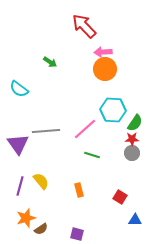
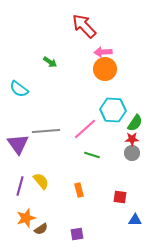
red square: rotated 24 degrees counterclockwise
purple square: rotated 24 degrees counterclockwise
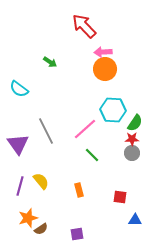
gray line: rotated 68 degrees clockwise
green line: rotated 28 degrees clockwise
orange star: moved 2 px right
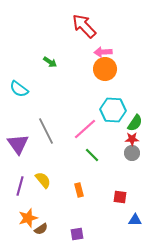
yellow semicircle: moved 2 px right, 1 px up
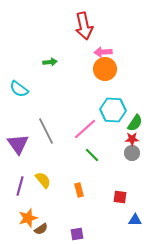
red arrow: rotated 148 degrees counterclockwise
green arrow: rotated 40 degrees counterclockwise
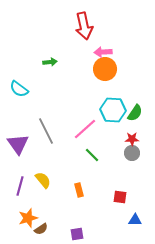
green semicircle: moved 10 px up
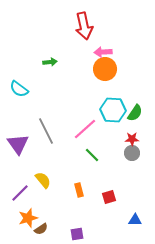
purple line: moved 7 px down; rotated 30 degrees clockwise
red square: moved 11 px left; rotated 24 degrees counterclockwise
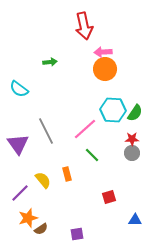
orange rectangle: moved 12 px left, 16 px up
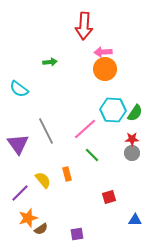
red arrow: rotated 16 degrees clockwise
